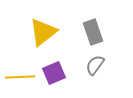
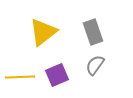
purple square: moved 3 px right, 2 px down
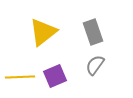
purple square: moved 2 px left, 1 px down
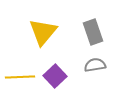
yellow triangle: rotated 12 degrees counterclockwise
gray semicircle: rotated 45 degrees clockwise
purple square: rotated 20 degrees counterclockwise
